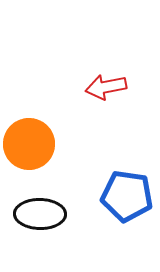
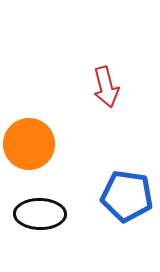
red arrow: rotated 93 degrees counterclockwise
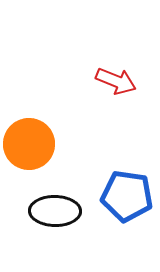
red arrow: moved 10 px right, 6 px up; rotated 54 degrees counterclockwise
black ellipse: moved 15 px right, 3 px up
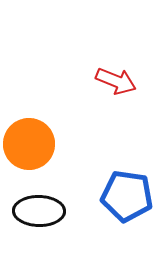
black ellipse: moved 16 px left
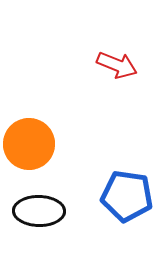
red arrow: moved 1 px right, 16 px up
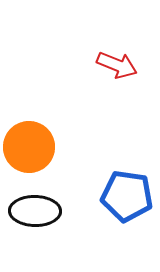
orange circle: moved 3 px down
black ellipse: moved 4 px left
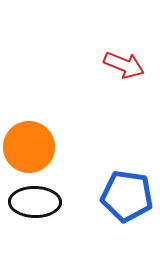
red arrow: moved 7 px right
black ellipse: moved 9 px up
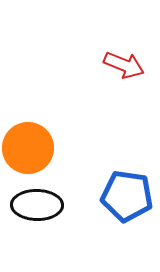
orange circle: moved 1 px left, 1 px down
black ellipse: moved 2 px right, 3 px down
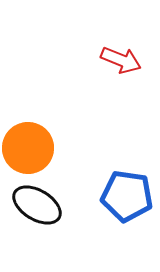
red arrow: moved 3 px left, 5 px up
black ellipse: rotated 30 degrees clockwise
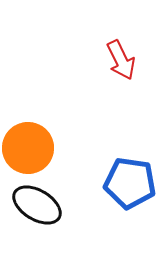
red arrow: rotated 42 degrees clockwise
blue pentagon: moved 3 px right, 13 px up
